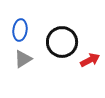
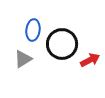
blue ellipse: moved 13 px right
black circle: moved 2 px down
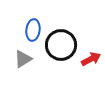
black circle: moved 1 px left, 1 px down
red arrow: moved 1 px right, 1 px up
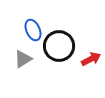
blue ellipse: rotated 30 degrees counterclockwise
black circle: moved 2 px left, 1 px down
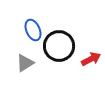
gray triangle: moved 2 px right, 4 px down
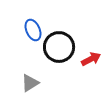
black circle: moved 1 px down
gray triangle: moved 5 px right, 20 px down
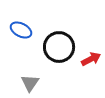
blue ellipse: moved 12 px left; rotated 40 degrees counterclockwise
gray triangle: rotated 24 degrees counterclockwise
